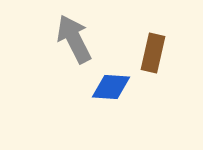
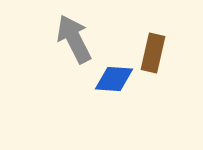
blue diamond: moved 3 px right, 8 px up
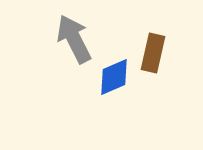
blue diamond: moved 2 px up; rotated 27 degrees counterclockwise
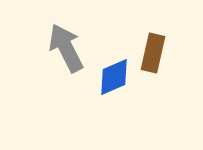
gray arrow: moved 8 px left, 9 px down
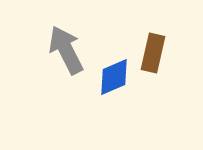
gray arrow: moved 2 px down
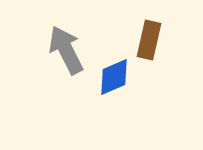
brown rectangle: moved 4 px left, 13 px up
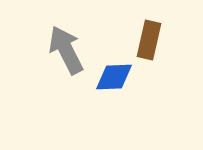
blue diamond: rotated 21 degrees clockwise
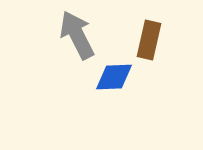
gray arrow: moved 11 px right, 15 px up
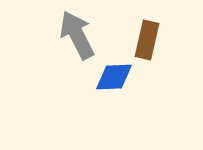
brown rectangle: moved 2 px left
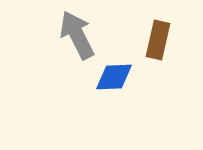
brown rectangle: moved 11 px right
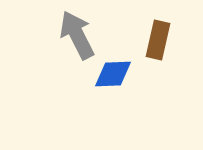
blue diamond: moved 1 px left, 3 px up
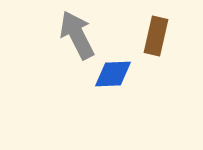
brown rectangle: moved 2 px left, 4 px up
